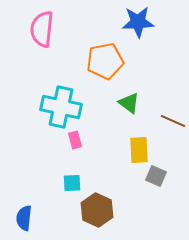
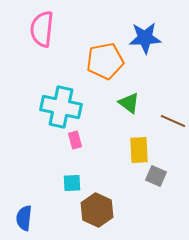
blue star: moved 7 px right, 16 px down
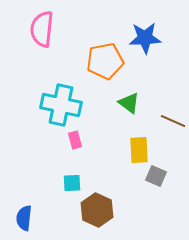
cyan cross: moved 2 px up
